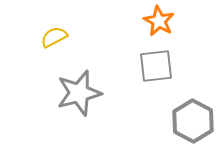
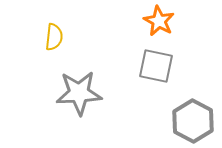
yellow semicircle: rotated 124 degrees clockwise
gray square: rotated 18 degrees clockwise
gray star: rotated 12 degrees clockwise
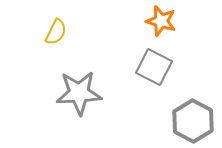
orange star: moved 2 px right; rotated 12 degrees counterclockwise
yellow semicircle: moved 2 px right, 5 px up; rotated 20 degrees clockwise
gray square: moved 2 px left, 1 px down; rotated 15 degrees clockwise
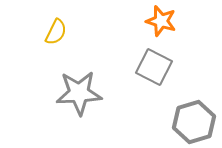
gray hexagon: moved 1 px right, 1 px down; rotated 15 degrees clockwise
